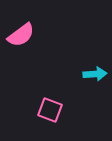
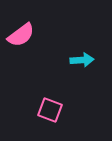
cyan arrow: moved 13 px left, 14 px up
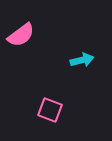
cyan arrow: rotated 10 degrees counterclockwise
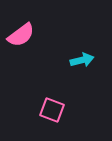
pink square: moved 2 px right
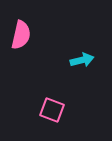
pink semicircle: rotated 40 degrees counterclockwise
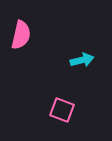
pink square: moved 10 px right
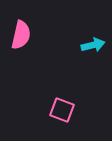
cyan arrow: moved 11 px right, 15 px up
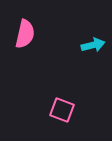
pink semicircle: moved 4 px right, 1 px up
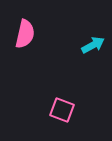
cyan arrow: rotated 15 degrees counterclockwise
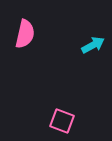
pink square: moved 11 px down
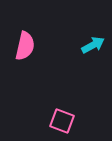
pink semicircle: moved 12 px down
